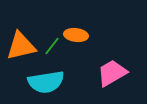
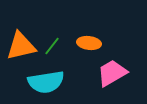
orange ellipse: moved 13 px right, 8 px down
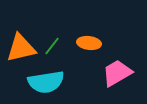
orange triangle: moved 2 px down
pink trapezoid: moved 5 px right
